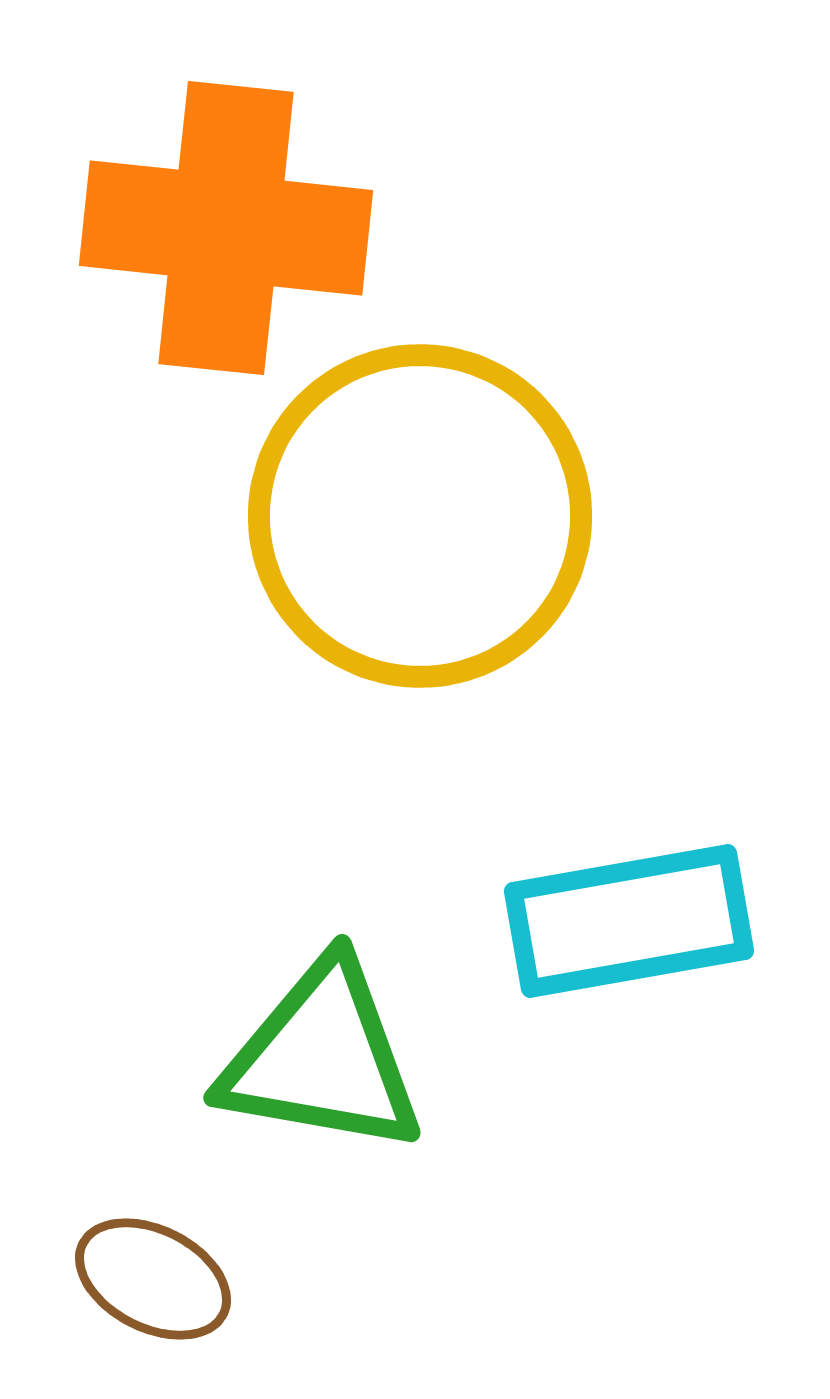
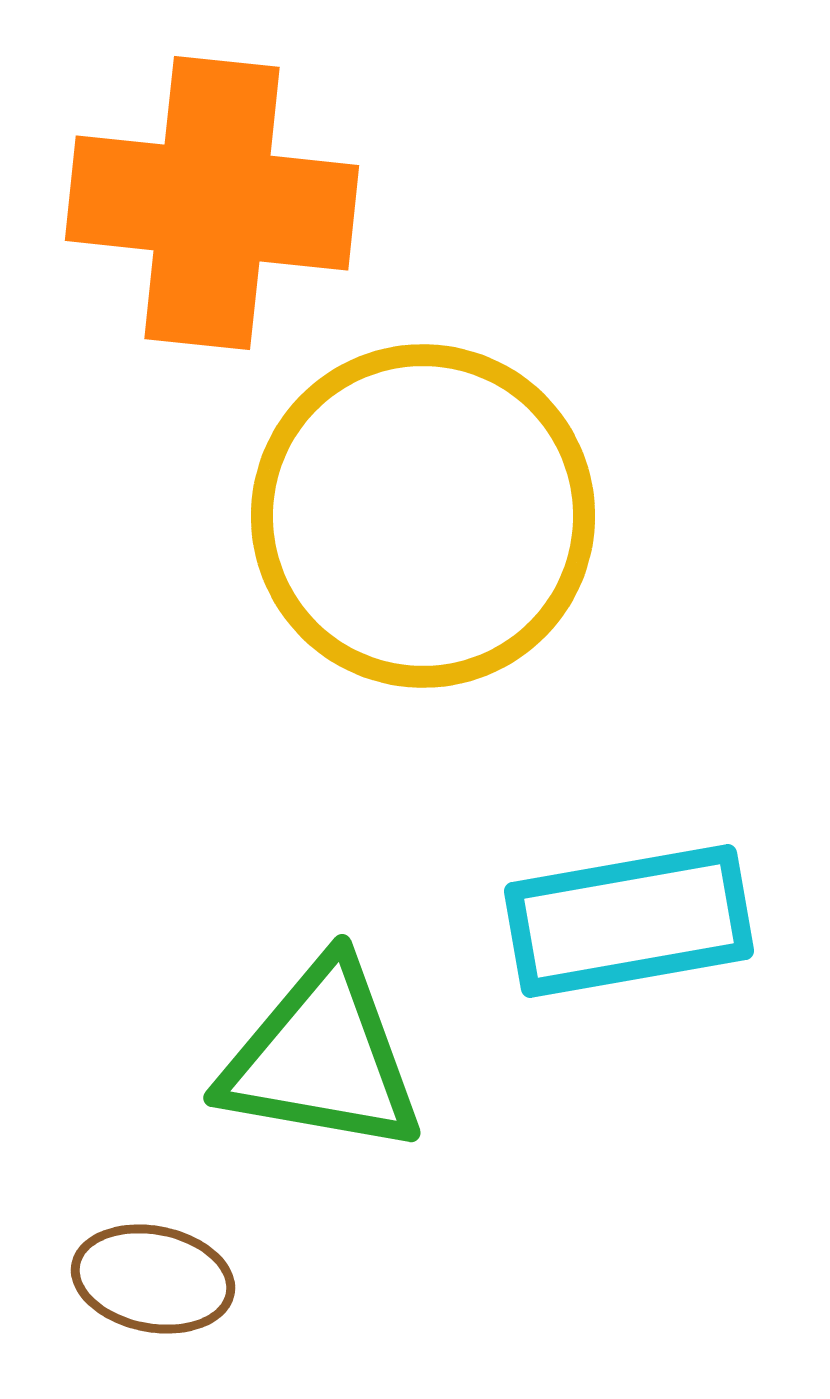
orange cross: moved 14 px left, 25 px up
yellow circle: moved 3 px right
brown ellipse: rotated 16 degrees counterclockwise
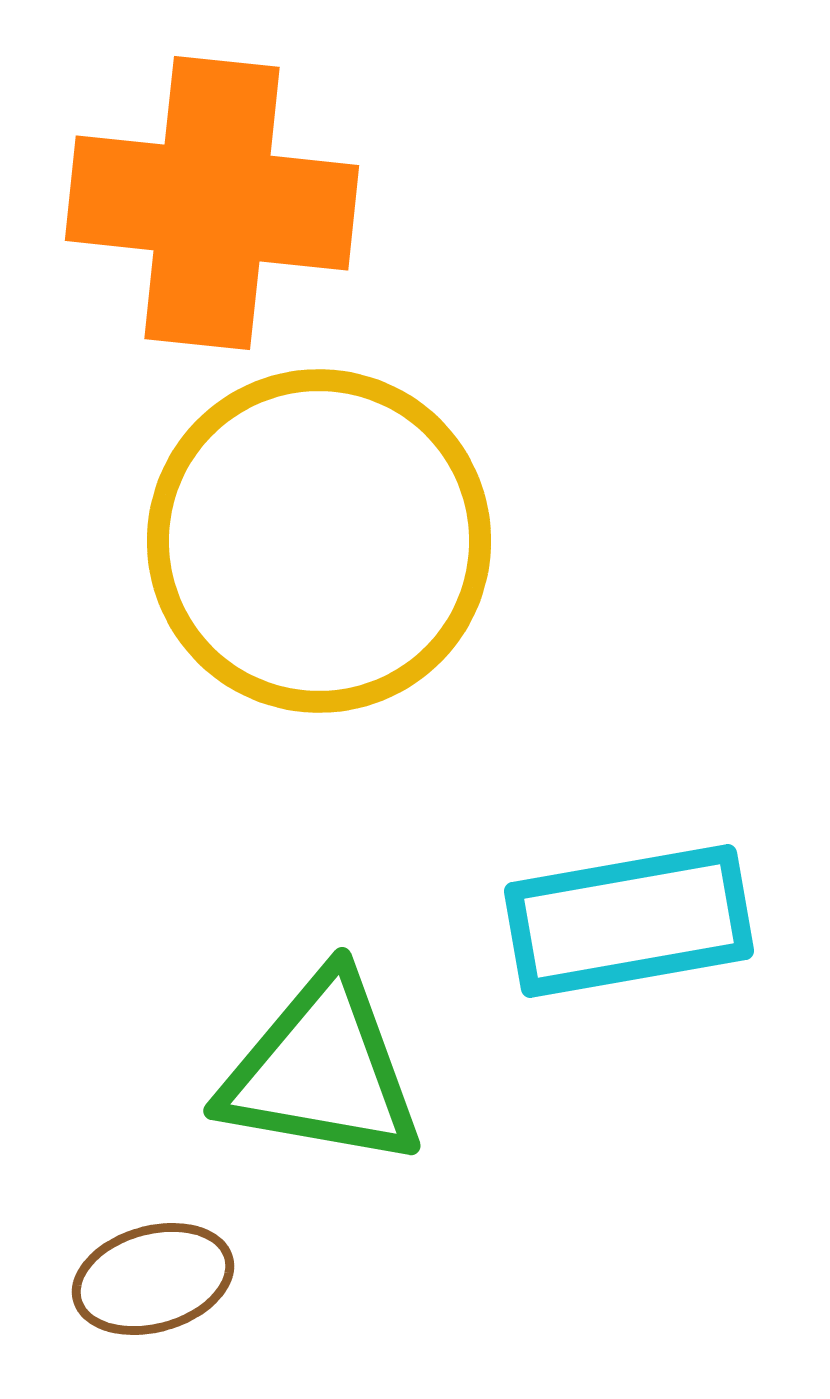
yellow circle: moved 104 px left, 25 px down
green triangle: moved 13 px down
brown ellipse: rotated 27 degrees counterclockwise
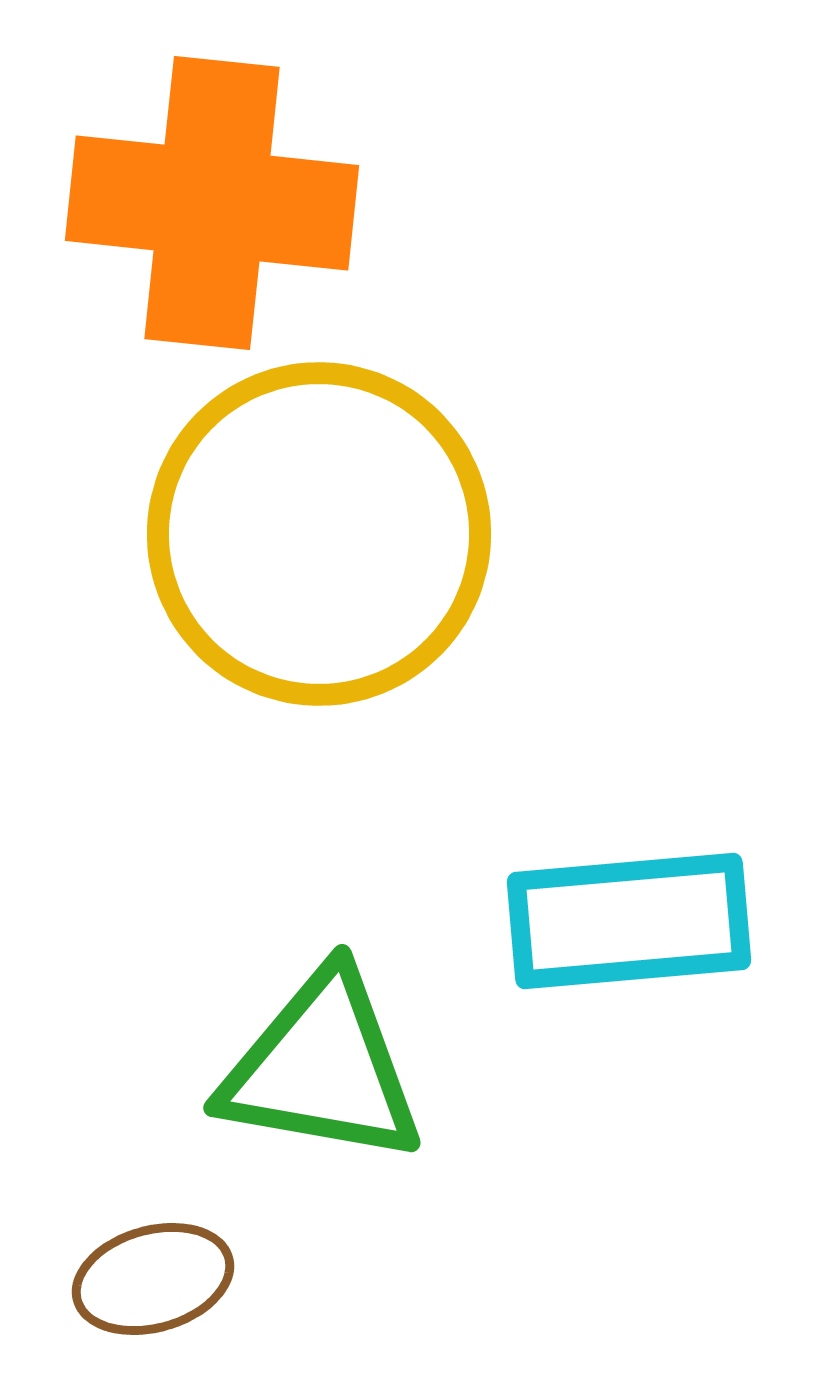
yellow circle: moved 7 px up
cyan rectangle: rotated 5 degrees clockwise
green triangle: moved 3 px up
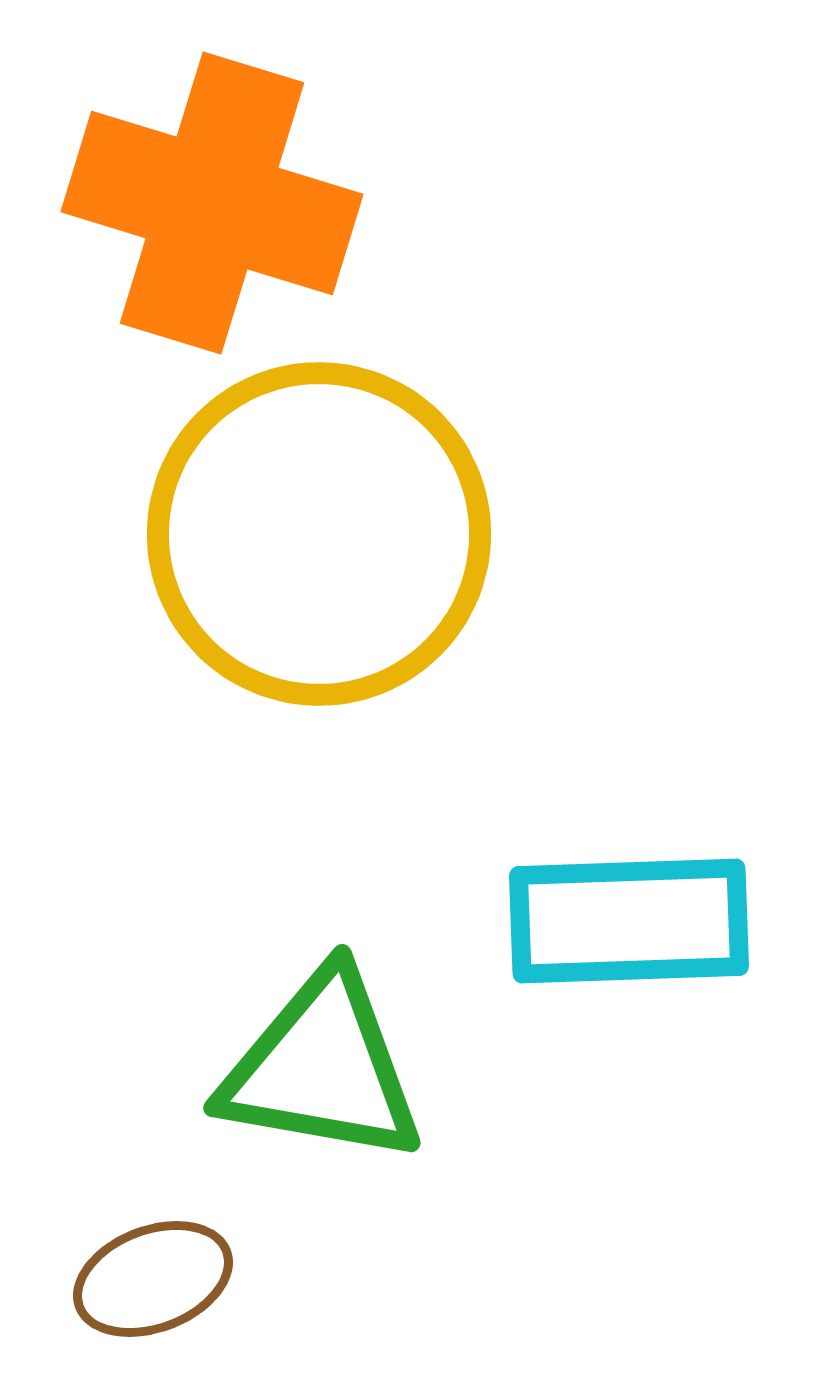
orange cross: rotated 11 degrees clockwise
cyan rectangle: rotated 3 degrees clockwise
brown ellipse: rotated 5 degrees counterclockwise
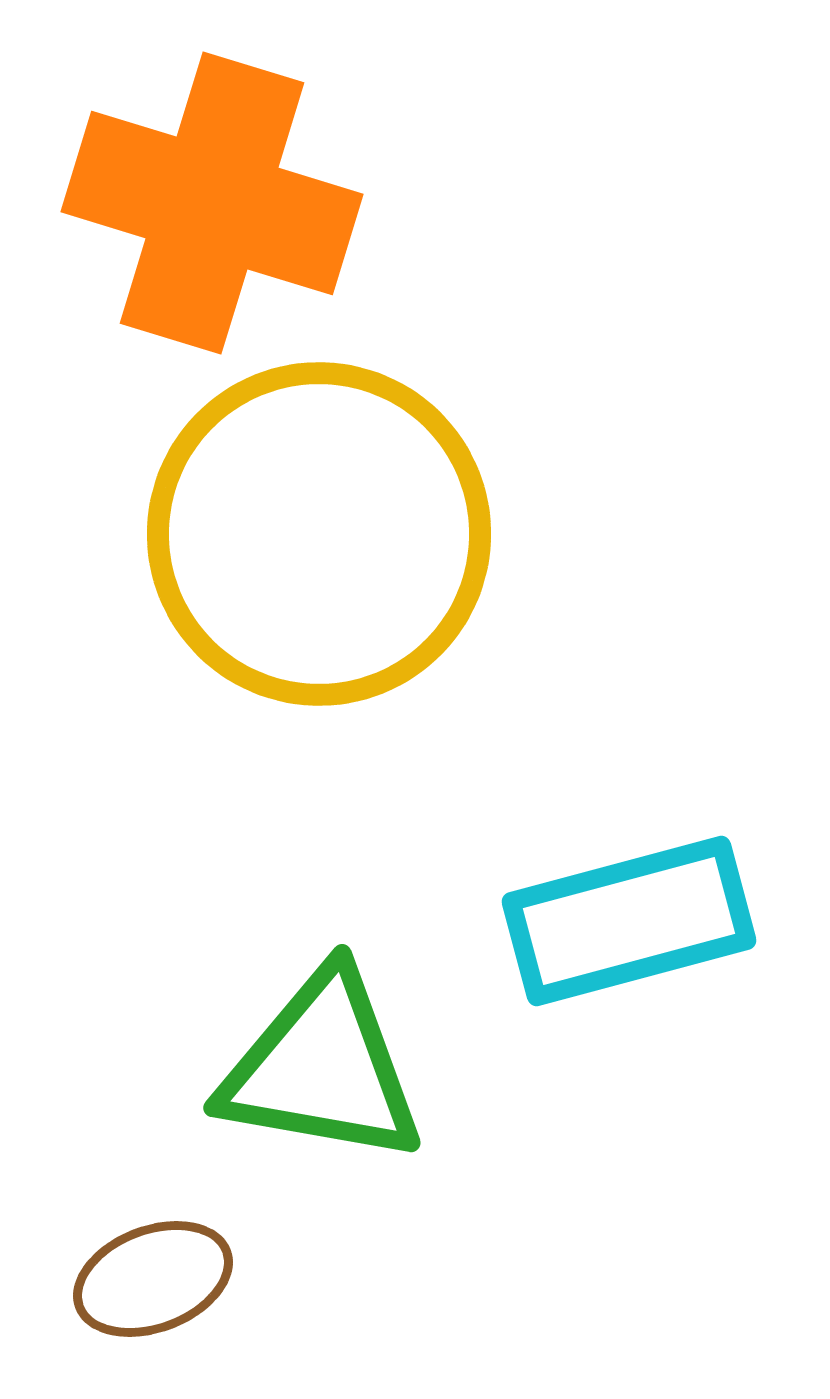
cyan rectangle: rotated 13 degrees counterclockwise
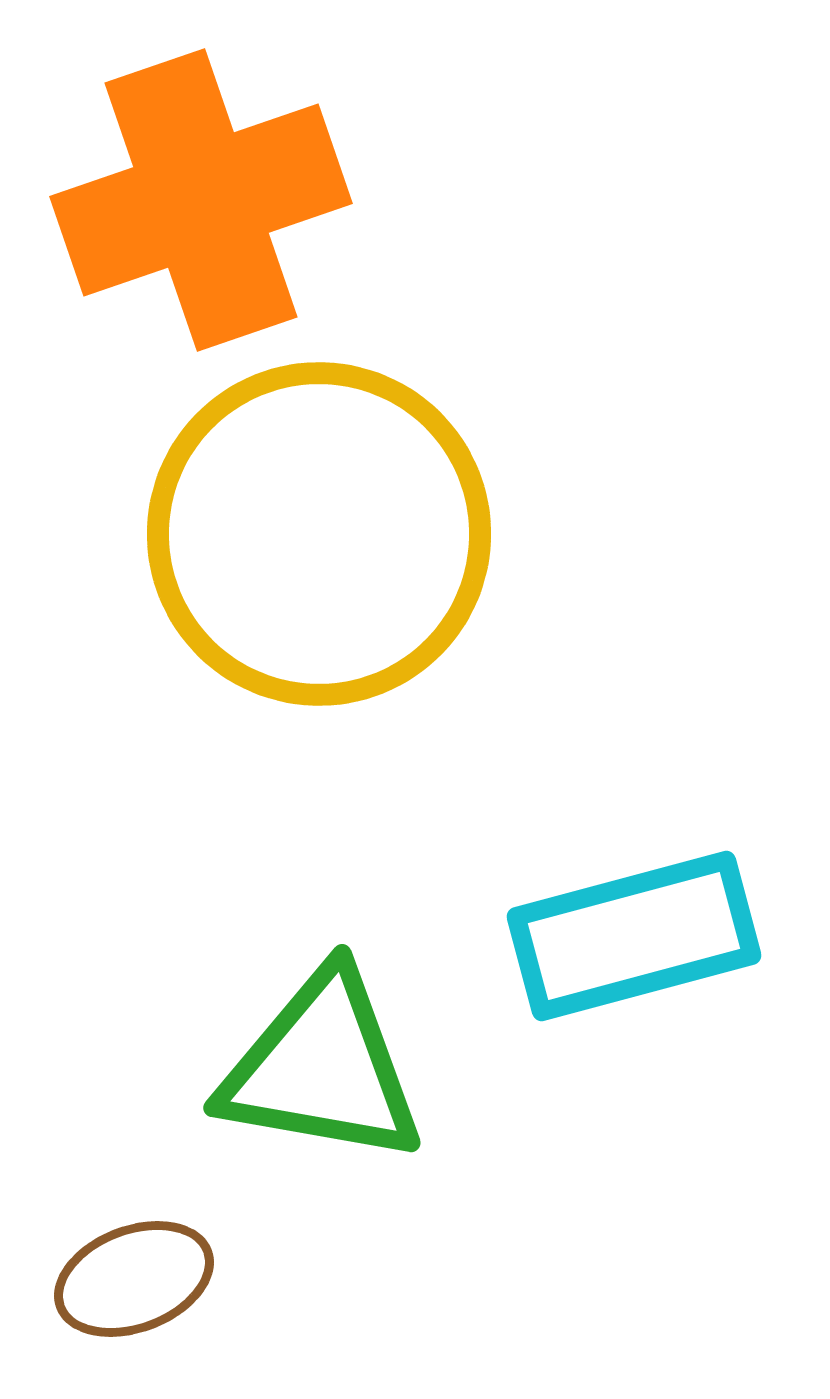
orange cross: moved 11 px left, 3 px up; rotated 36 degrees counterclockwise
cyan rectangle: moved 5 px right, 15 px down
brown ellipse: moved 19 px left
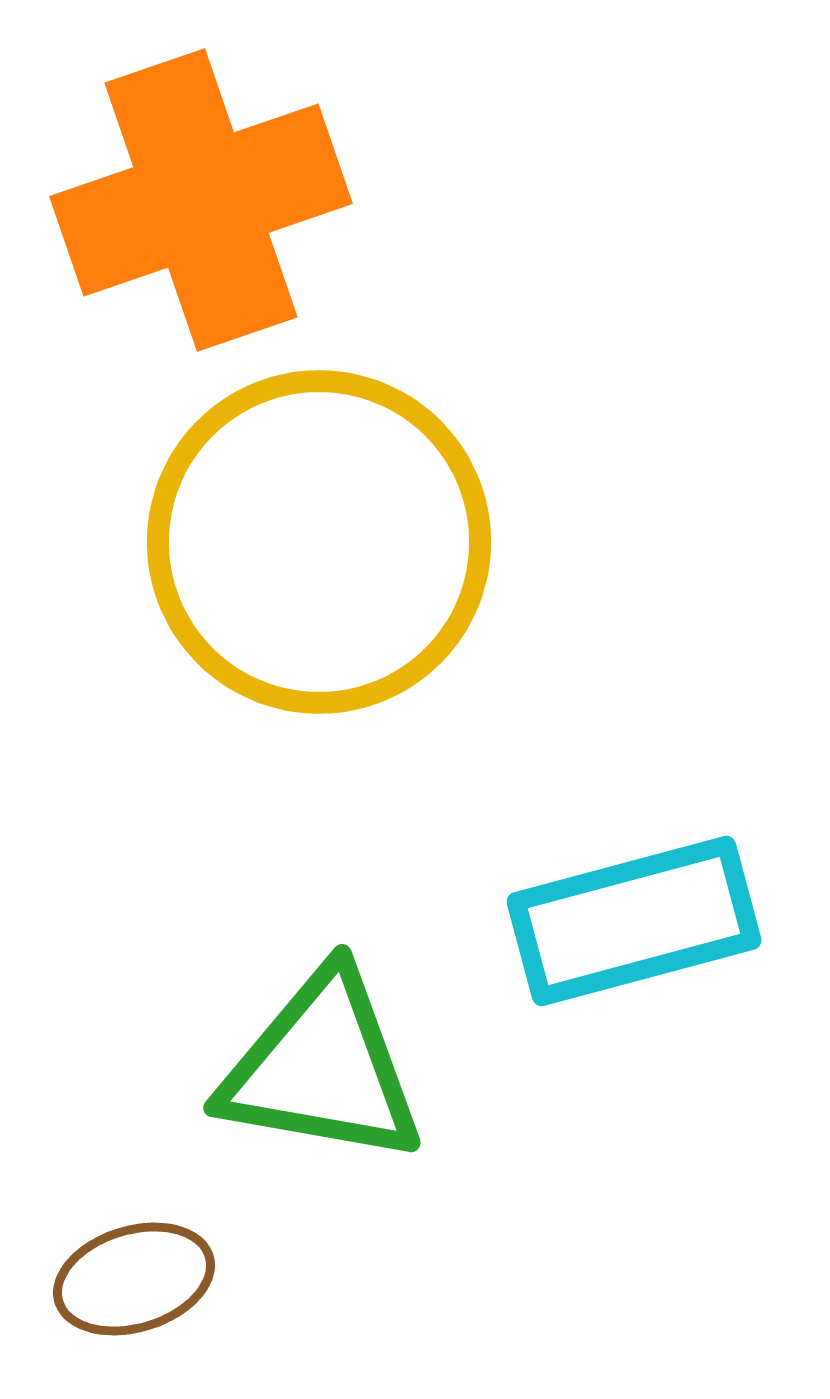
yellow circle: moved 8 px down
cyan rectangle: moved 15 px up
brown ellipse: rotated 4 degrees clockwise
